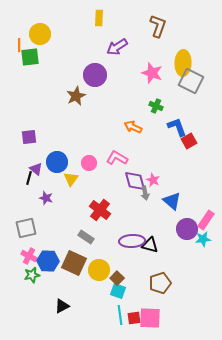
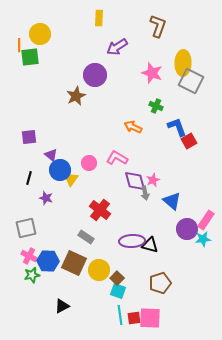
blue circle at (57, 162): moved 3 px right, 8 px down
purple triangle at (36, 169): moved 15 px right, 14 px up
pink star at (153, 180): rotated 24 degrees clockwise
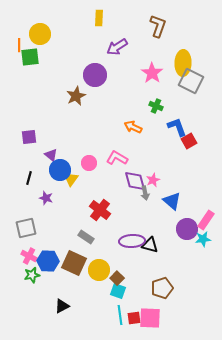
pink star at (152, 73): rotated 15 degrees clockwise
brown pentagon at (160, 283): moved 2 px right, 5 px down
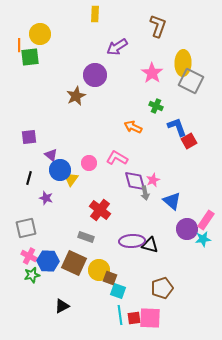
yellow rectangle at (99, 18): moved 4 px left, 4 px up
gray rectangle at (86, 237): rotated 14 degrees counterclockwise
brown square at (117, 278): moved 7 px left; rotated 24 degrees counterclockwise
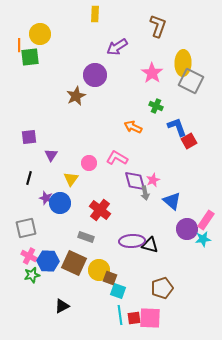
purple triangle at (51, 155): rotated 24 degrees clockwise
blue circle at (60, 170): moved 33 px down
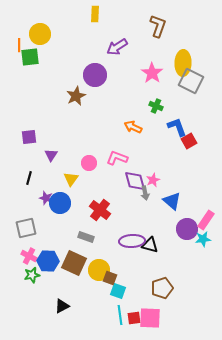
pink L-shape at (117, 158): rotated 10 degrees counterclockwise
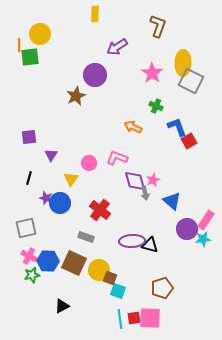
cyan line at (120, 315): moved 4 px down
